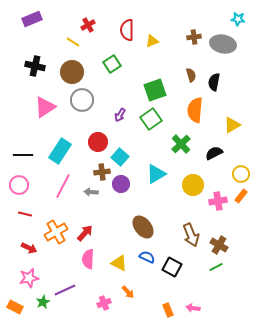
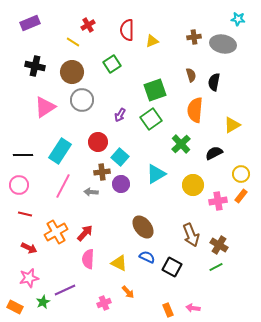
purple rectangle at (32, 19): moved 2 px left, 4 px down
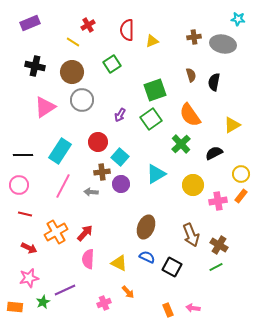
orange semicircle at (195, 110): moved 5 px left, 5 px down; rotated 40 degrees counterclockwise
brown ellipse at (143, 227): moved 3 px right; rotated 60 degrees clockwise
orange rectangle at (15, 307): rotated 21 degrees counterclockwise
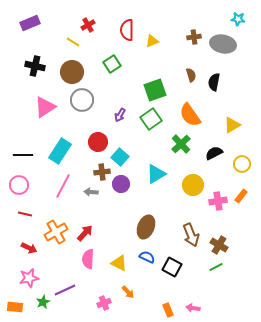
yellow circle at (241, 174): moved 1 px right, 10 px up
